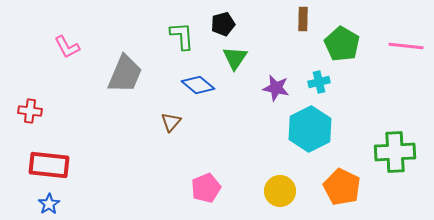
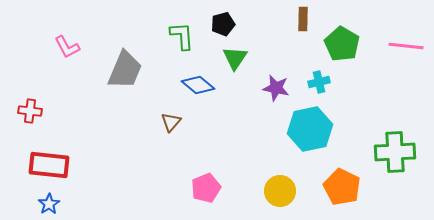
gray trapezoid: moved 4 px up
cyan hexagon: rotated 15 degrees clockwise
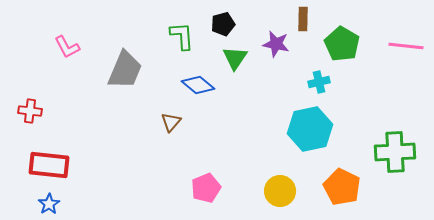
purple star: moved 44 px up
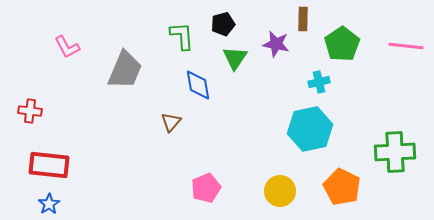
green pentagon: rotated 8 degrees clockwise
blue diamond: rotated 40 degrees clockwise
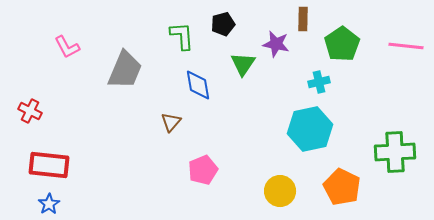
green triangle: moved 8 px right, 6 px down
red cross: rotated 20 degrees clockwise
pink pentagon: moved 3 px left, 18 px up
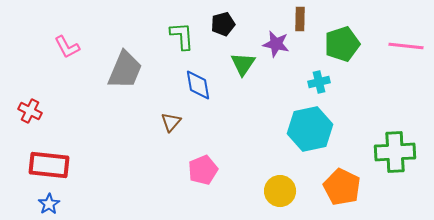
brown rectangle: moved 3 px left
green pentagon: rotated 16 degrees clockwise
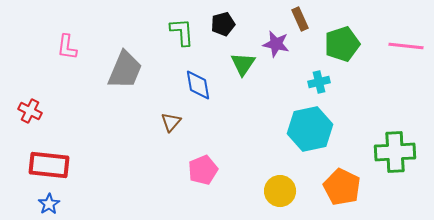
brown rectangle: rotated 25 degrees counterclockwise
green L-shape: moved 4 px up
pink L-shape: rotated 36 degrees clockwise
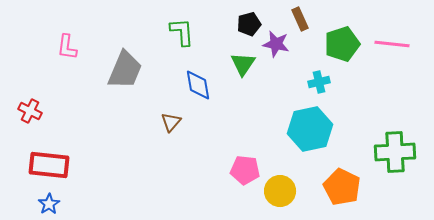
black pentagon: moved 26 px right
pink line: moved 14 px left, 2 px up
pink pentagon: moved 42 px right; rotated 28 degrees clockwise
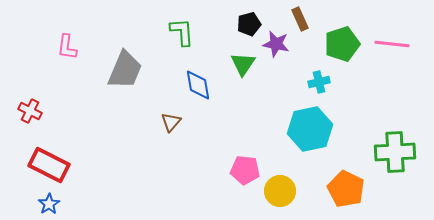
red rectangle: rotated 21 degrees clockwise
orange pentagon: moved 4 px right, 2 px down
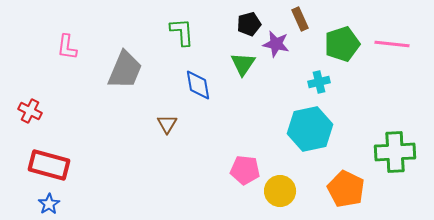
brown triangle: moved 4 px left, 2 px down; rotated 10 degrees counterclockwise
red rectangle: rotated 12 degrees counterclockwise
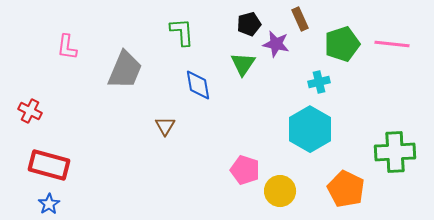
brown triangle: moved 2 px left, 2 px down
cyan hexagon: rotated 18 degrees counterclockwise
pink pentagon: rotated 12 degrees clockwise
